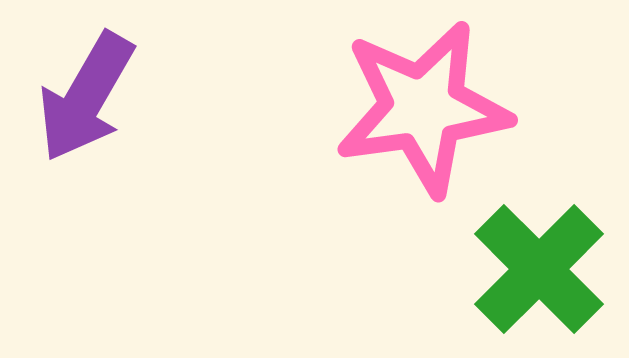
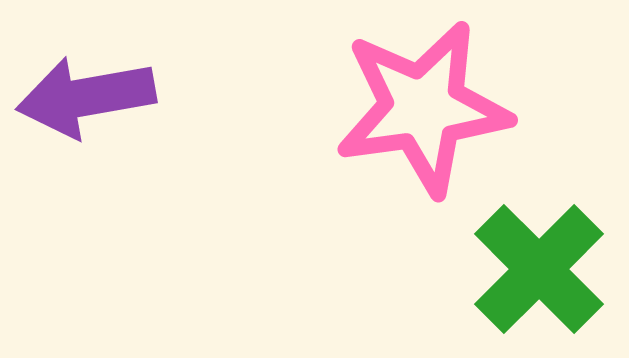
purple arrow: rotated 50 degrees clockwise
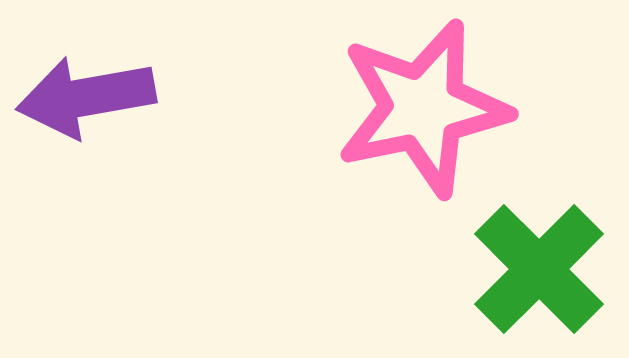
pink star: rotated 4 degrees counterclockwise
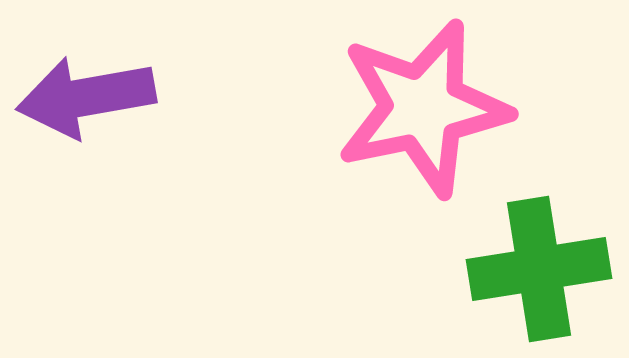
green cross: rotated 36 degrees clockwise
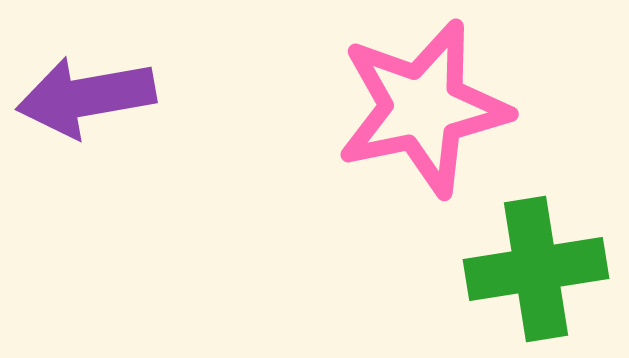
green cross: moved 3 px left
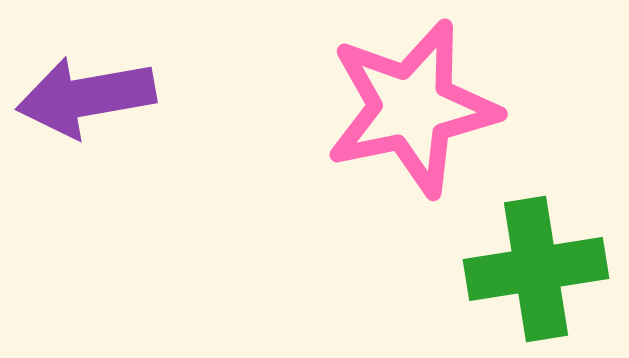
pink star: moved 11 px left
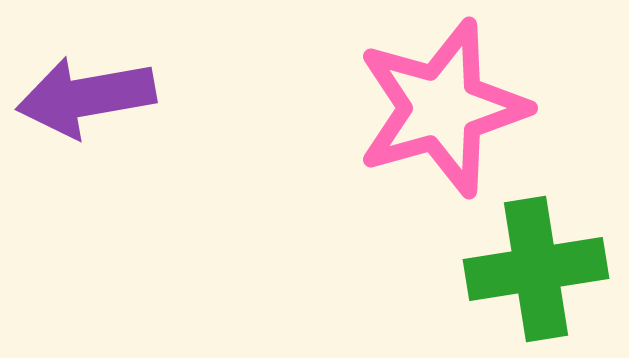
pink star: moved 30 px right; rotated 4 degrees counterclockwise
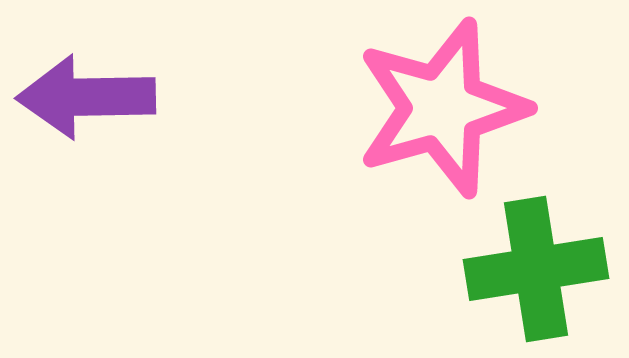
purple arrow: rotated 9 degrees clockwise
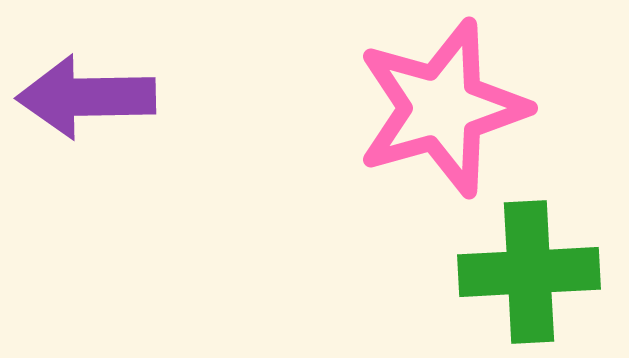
green cross: moved 7 px left, 3 px down; rotated 6 degrees clockwise
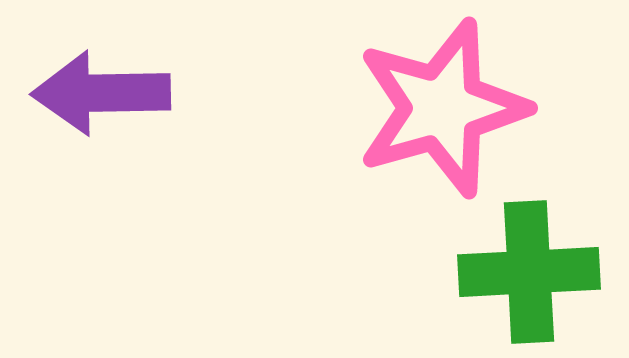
purple arrow: moved 15 px right, 4 px up
